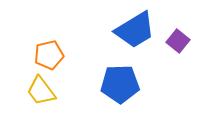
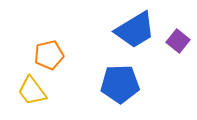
yellow trapezoid: moved 9 px left
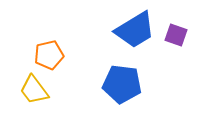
purple square: moved 2 px left, 6 px up; rotated 20 degrees counterclockwise
blue pentagon: moved 2 px right; rotated 9 degrees clockwise
yellow trapezoid: moved 2 px right, 1 px up
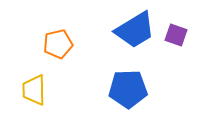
orange pentagon: moved 9 px right, 11 px up
blue pentagon: moved 6 px right, 5 px down; rotated 9 degrees counterclockwise
yellow trapezoid: rotated 36 degrees clockwise
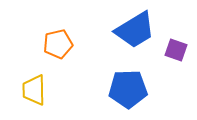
purple square: moved 15 px down
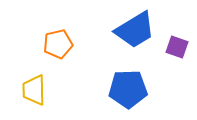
purple square: moved 1 px right, 3 px up
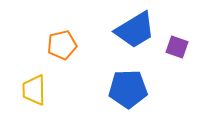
orange pentagon: moved 4 px right, 1 px down
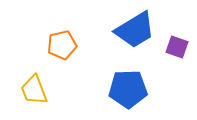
yellow trapezoid: rotated 20 degrees counterclockwise
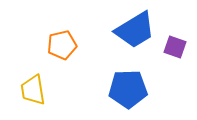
purple square: moved 2 px left
yellow trapezoid: moved 1 px left; rotated 12 degrees clockwise
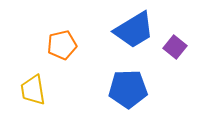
blue trapezoid: moved 1 px left
purple square: rotated 20 degrees clockwise
